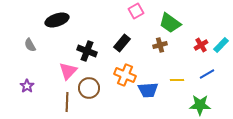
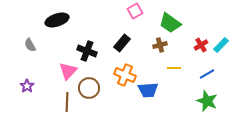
pink square: moved 1 px left
yellow line: moved 3 px left, 12 px up
green star: moved 7 px right, 4 px up; rotated 20 degrees clockwise
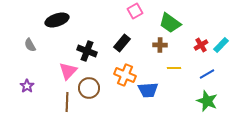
brown cross: rotated 16 degrees clockwise
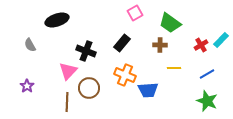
pink square: moved 2 px down
cyan rectangle: moved 5 px up
black cross: moved 1 px left
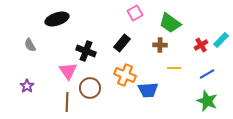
black ellipse: moved 1 px up
pink triangle: rotated 18 degrees counterclockwise
brown circle: moved 1 px right
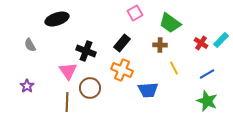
red cross: moved 2 px up; rotated 24 degrees counterclockwise
yellow line: rotated 64 degrees clockwise
orange cross: moved 3 px left, 5 px up
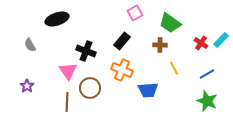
black rectangle: moved 2 px up
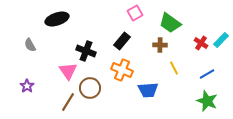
brown line: moved 1 px right; rotated 30 degrees clockwise
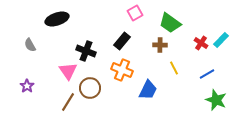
blue trapezoid: rotated 60 degrees counterclockwise
green star: moved 9 px right, 1 px up
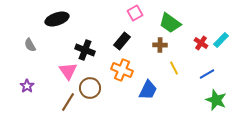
black cross: moved 1 px left, 1 px up
